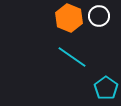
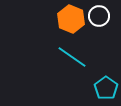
orange hexagon: moved 2 px right, 1 px down
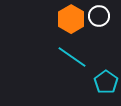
orange hexagon: rotated 8 degrees clockwise
cyan pentagon: moved 6 px up
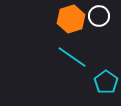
orange hexagon: rotated 12 degrees clockwise
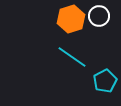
cyan pentagon: moved 1 px left, 1 px up; rotated 10 degrees clockwise
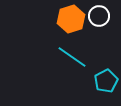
cyan pentagon: moved 1 px right
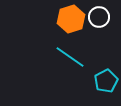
white circle: moved 1 px down
cyan line: moved 2 px left
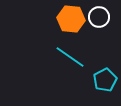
orange hexagon: rotated 24 degrees clockwise
cyan pentagon: moved 1 px left, 1 px up
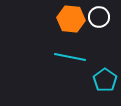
cyan line: rotated 24 degrees counterclockwise
cyan pentagon: rotated 10 degrees counterclockwise
